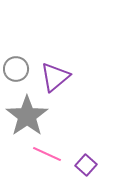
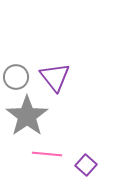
gray circle: moved 8 px down
purple triangle: rotated 28 degrees counterclockwise
pink line: rotated 20 degrees counterclockwise
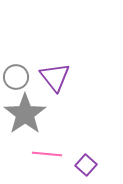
gray star: moved 2 px left, 2 px up
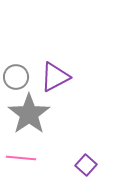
purple triangle: rotated 40 degrees clockwise
gray star: moved 4 px right
pink line: moved 26 px left, 4 px down
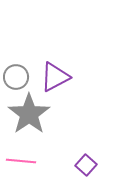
pink line: moved 3 px down
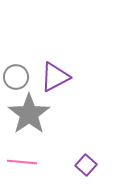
pink line: moved 1 px right, 1 px down
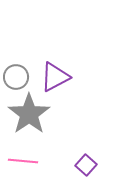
pink line: moved 1 px right, 1 px up
